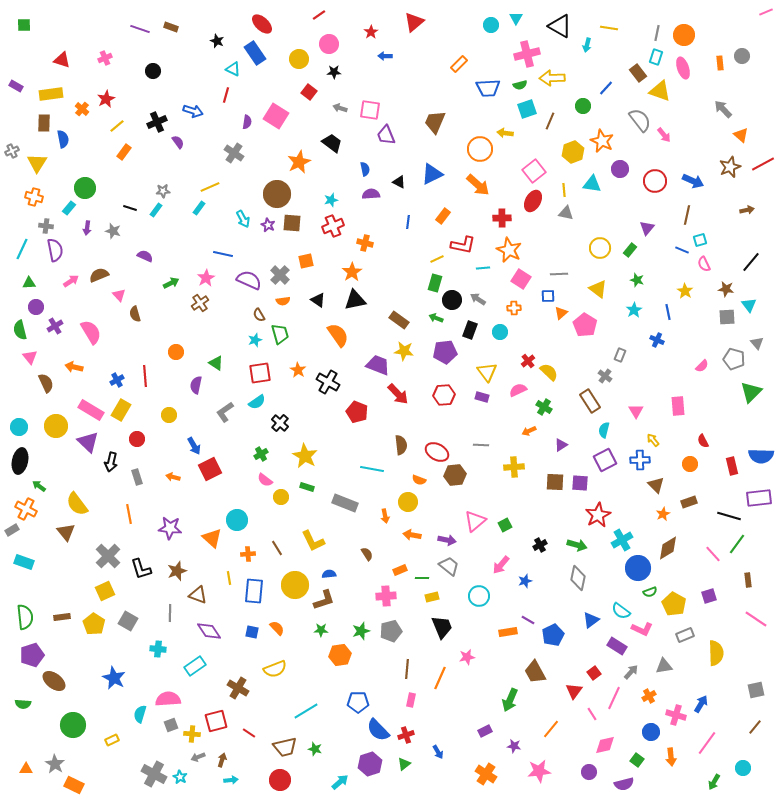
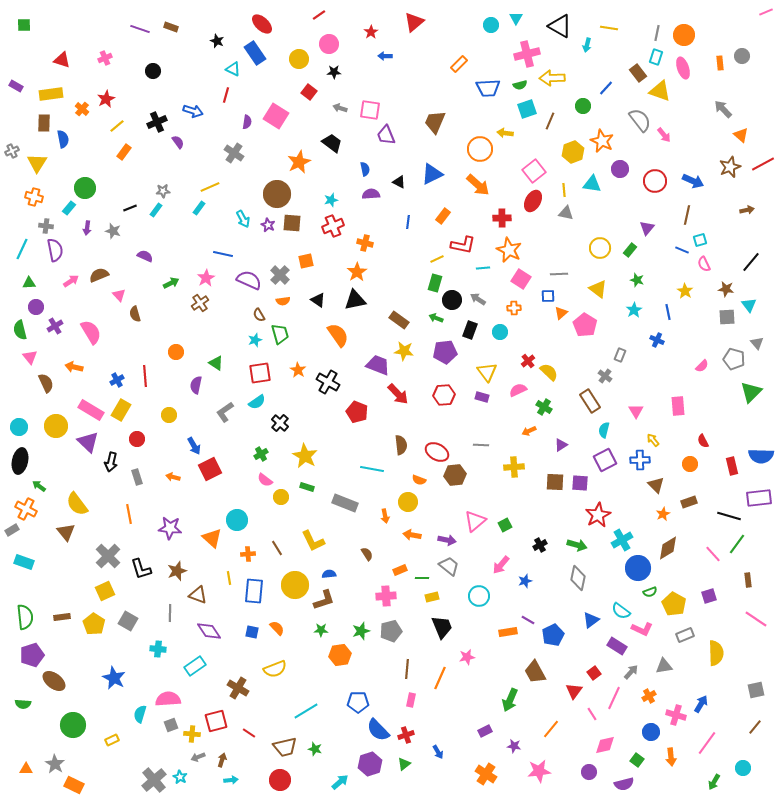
black line at (130, 208): rotated 40 degrees counterclockwise
orange star at (352, 272): moved 5 px right
gray cross at (154, 774): moved 6 px down; rotated 20 degrees clockwise
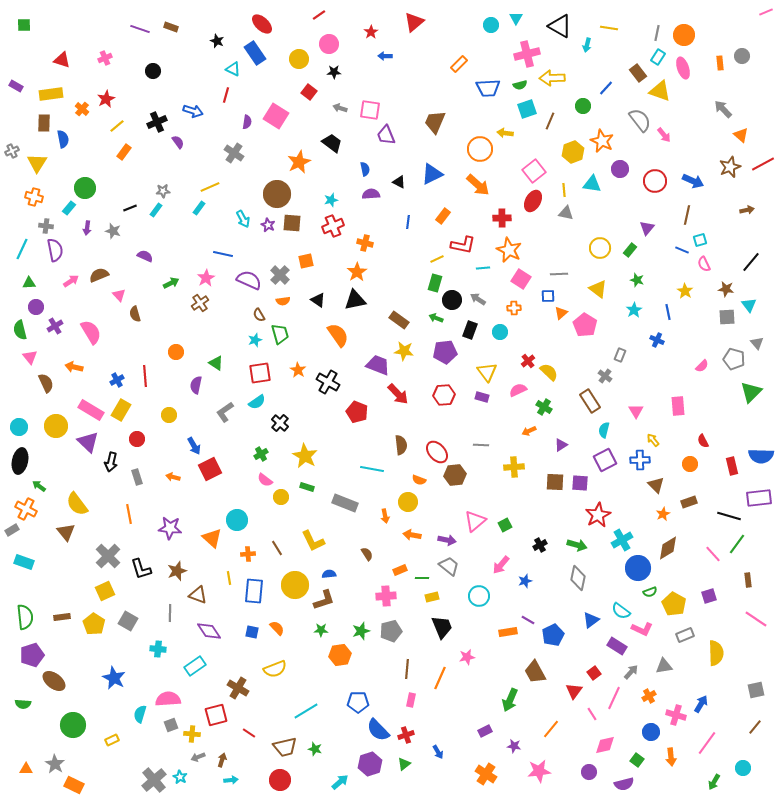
cyan rectangle at (656, 57): moved 2 px right; rotated 14 degrees clockwise
red ellipse at (437, 452): rotated 20 degrees clockwise
red square at (216, 721): moved 6 px up
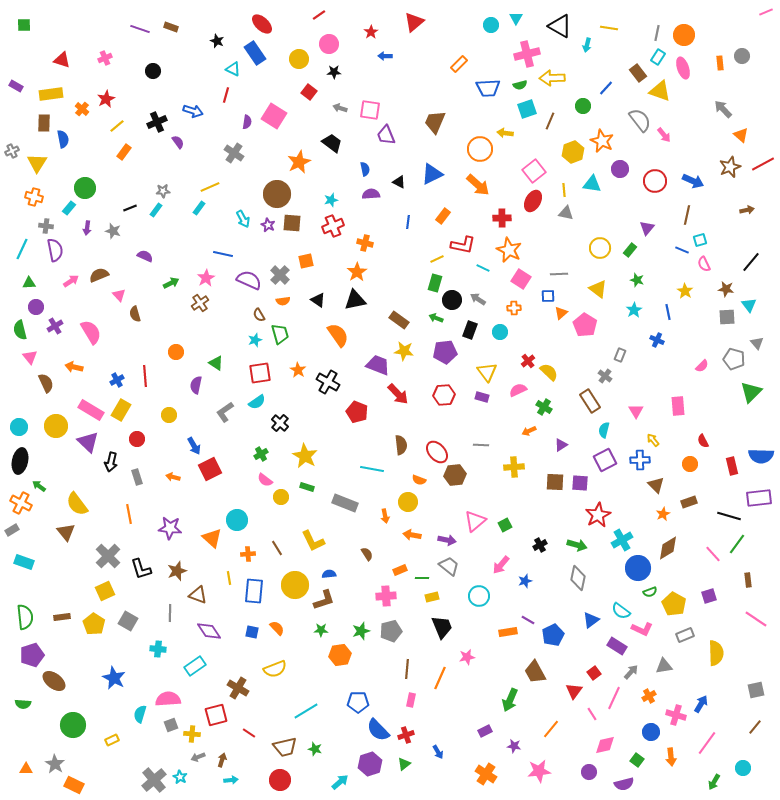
pink square at (276, 116): moved 2 px left
cyan line at (483, 268): rotated 32 degrees clockwise
orange cross at (26, 509): moved 5 px left, 6 px up
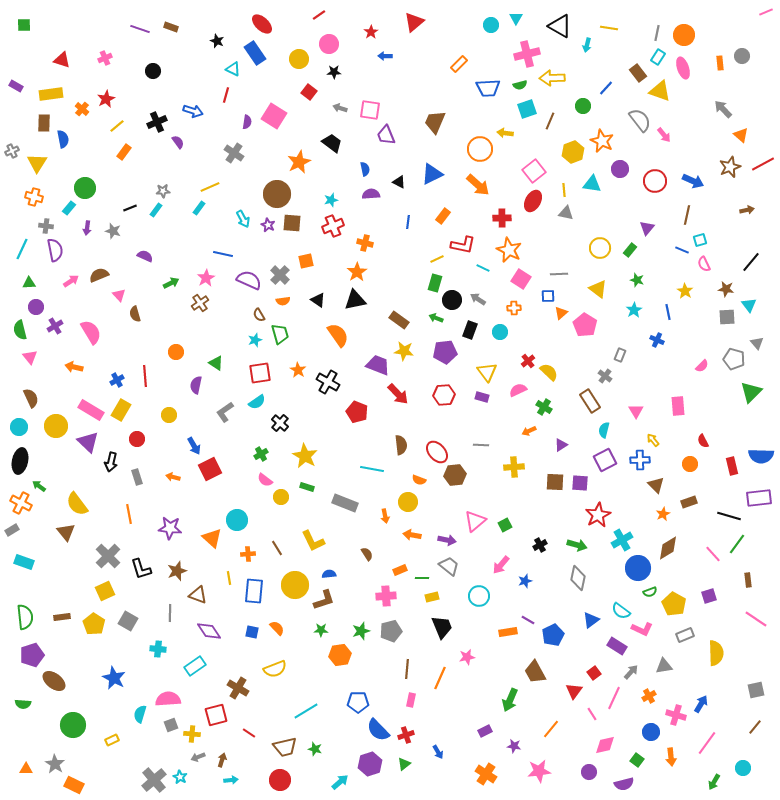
brown semicircle at (46, 383): moved 15 px left, 15 px down
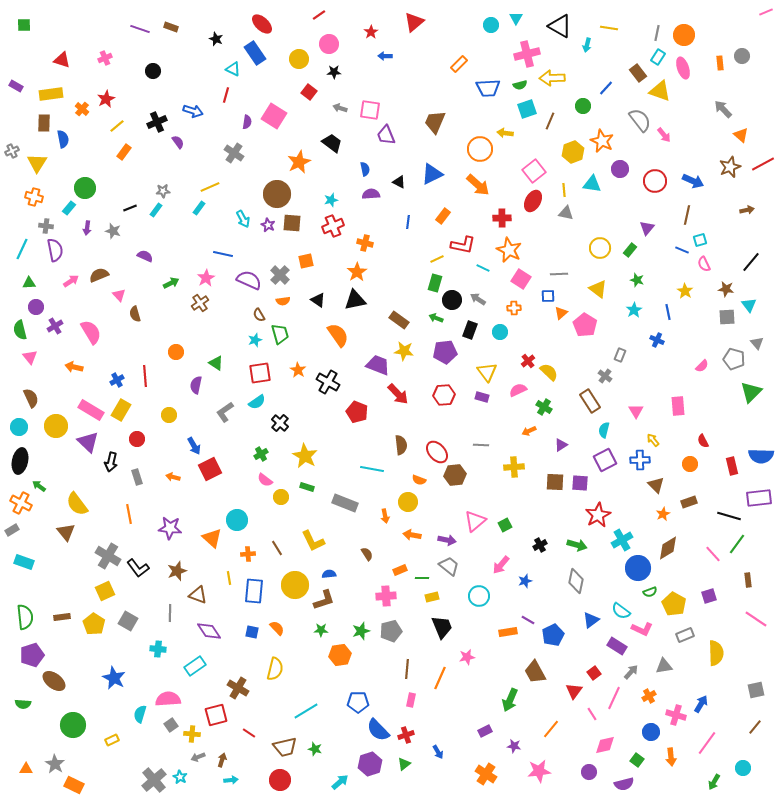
black star at (217, 41): moved 1 px left, 2 px up
gray cross at (108, 556): rotated 15 degrees counterclockwise
black L-shape at (141, 569): moved 3 px left, 1 px up; rotated 20 degrees counterclockwise
gray diamond at (578, 578): moved 2 px left, 3 px down
yellow semicircle at (275, 669): rotated 55 degrees counterclockwise
gray square at (171, 725): rotated 16 degrees counterclockwise
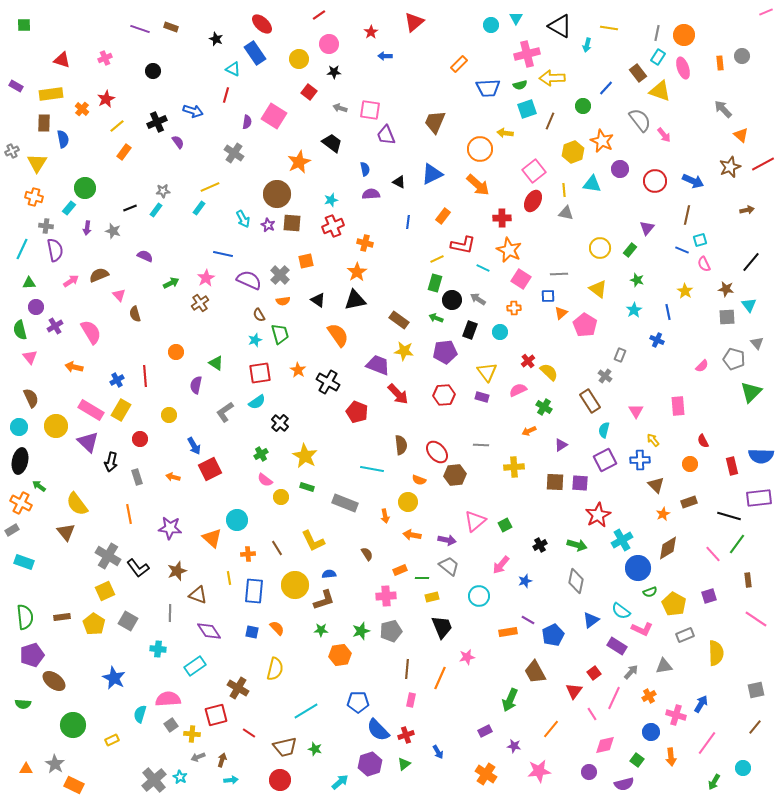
red circle at (137, 439): moved 3 px right
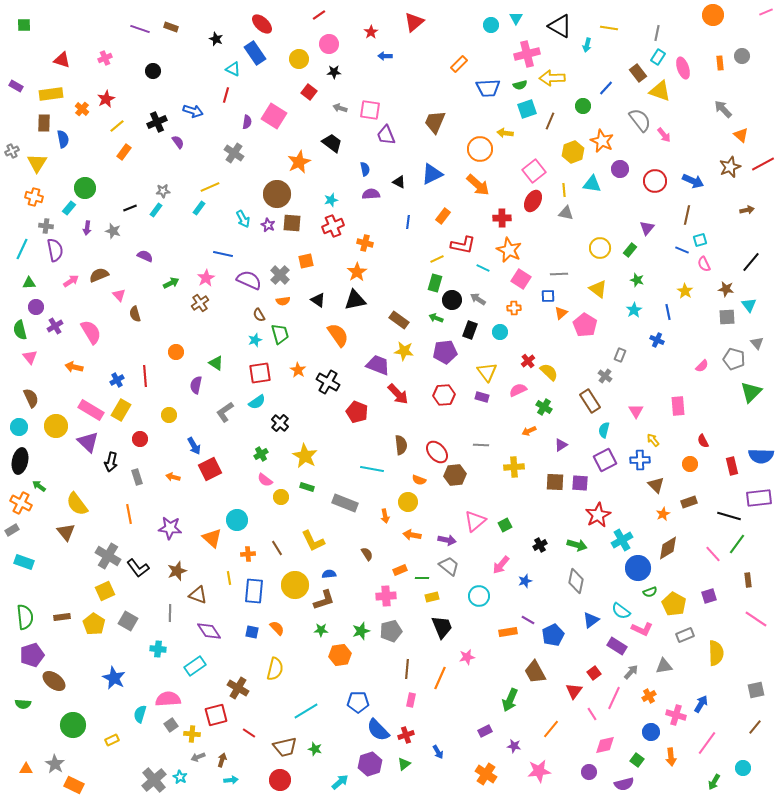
orange circle at (684, 35): moved 29 px right, 20 px up
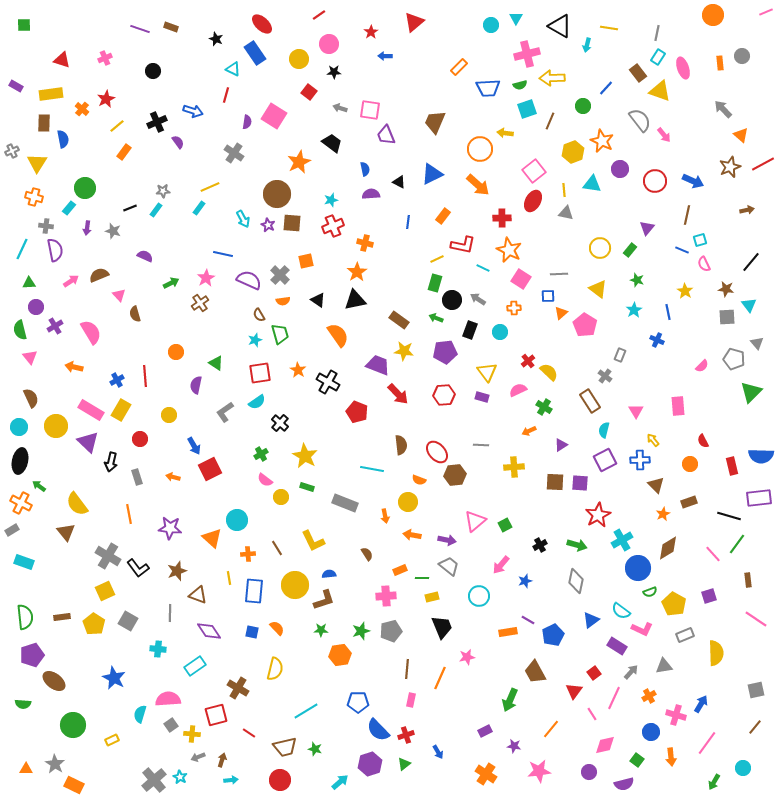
orange rectangle at (459, 64): moved 3 px down
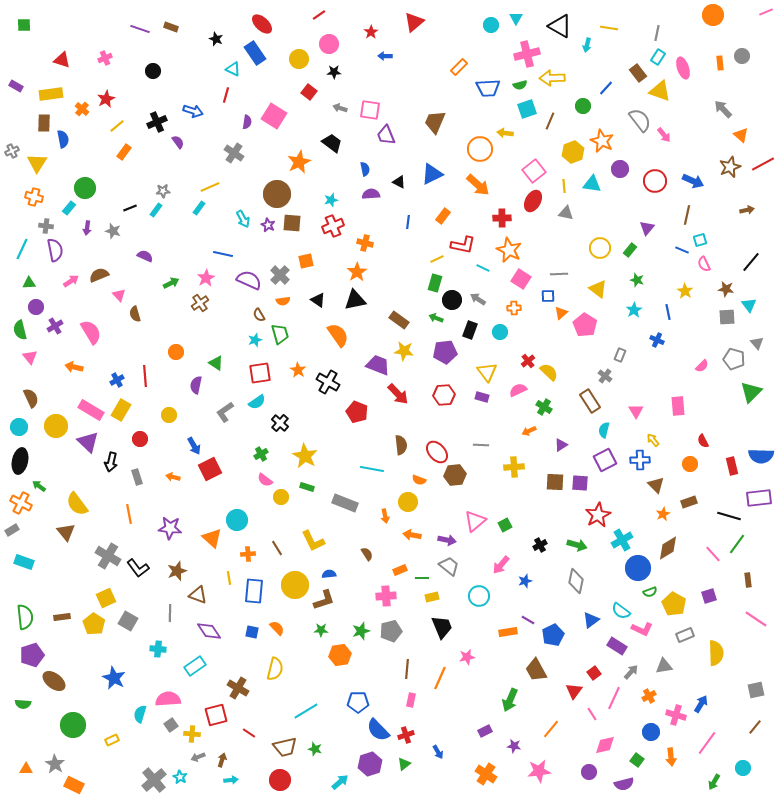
yellow line at (564, 190): moved 4 px up
yellow square at (105, 591): moved 1 px right, 7 px down
brown trapezoid at (535, 672): moved 1 px right, 2 px up
